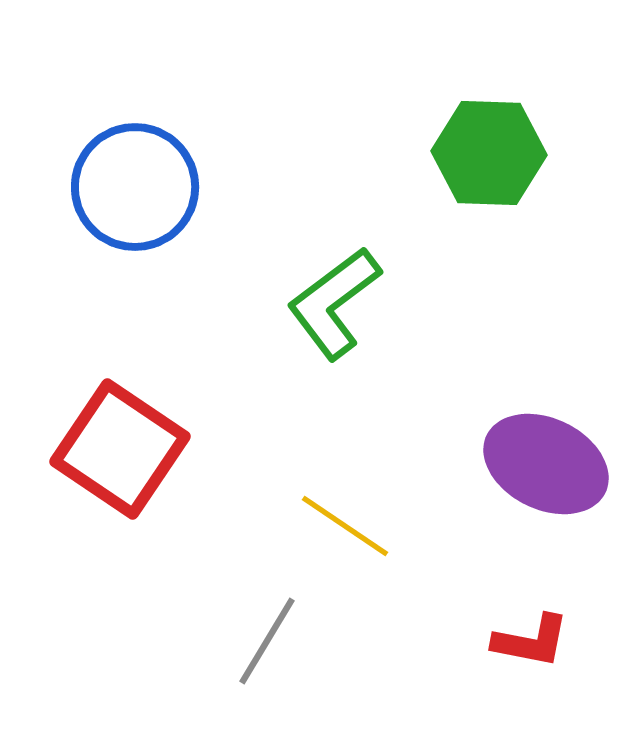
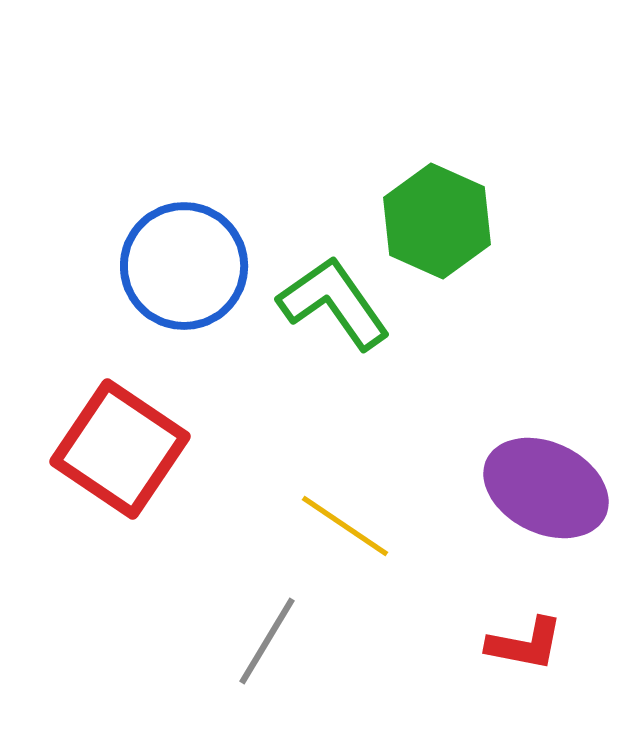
green hexagon: moved 52 px left, 68 px down; rotated 22 degrees clockwise
blue circle: moved 49 px right, 79 px down
green L-shape: rotated 92 degrees clockwise
purple ellipse: moved 24 px down
red L-shape: moved 6 px left, 3 px down
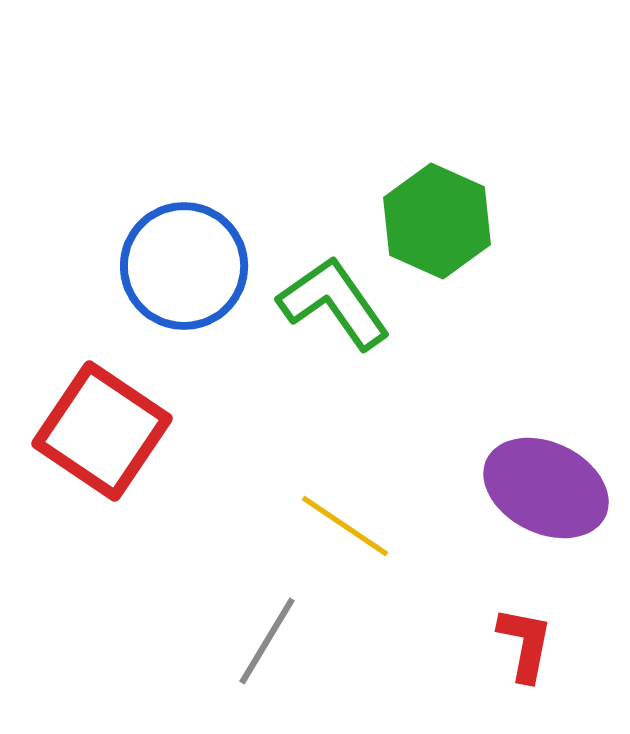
red square: moved 18 px left, 18 px up
red L-shape: rotated 90 degrees counterclockwise
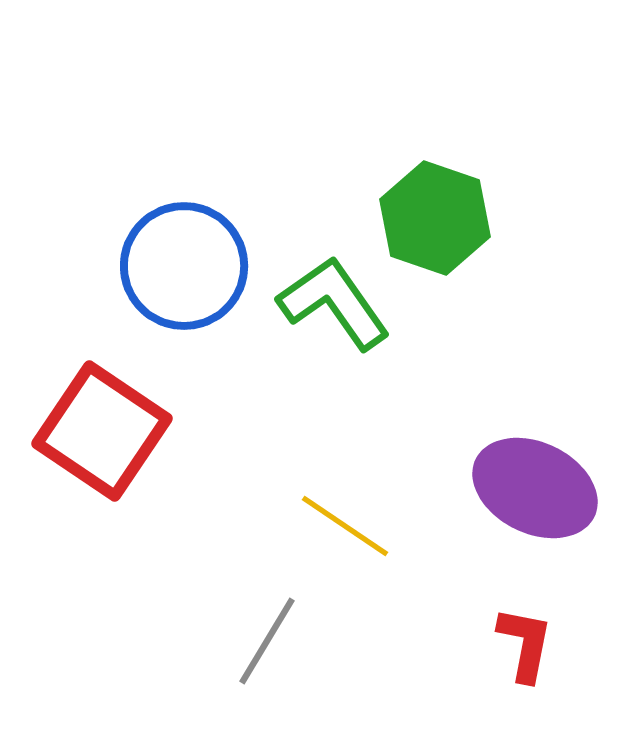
green hexagon: moved 2 px left, 3 px up; rotated 5 degrees counterclockwise
purple ellipse: moved 11 px left
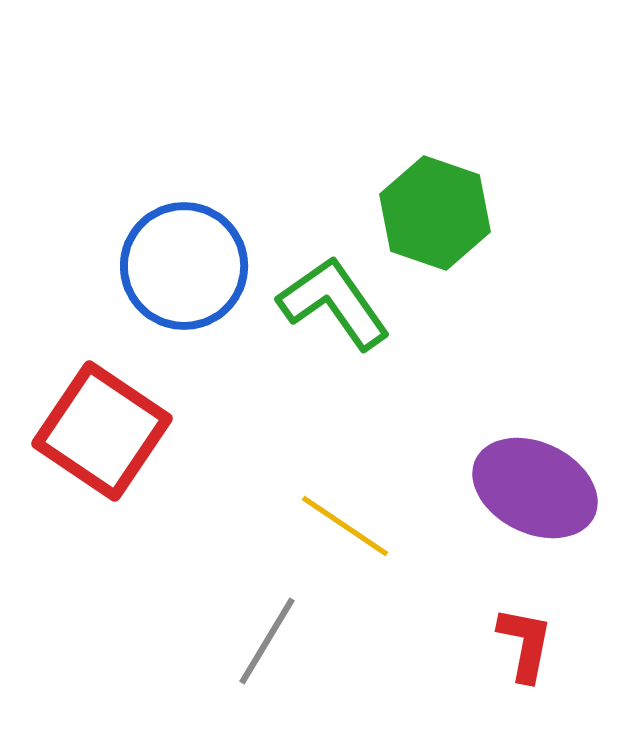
green hexagon: moved 5 px up
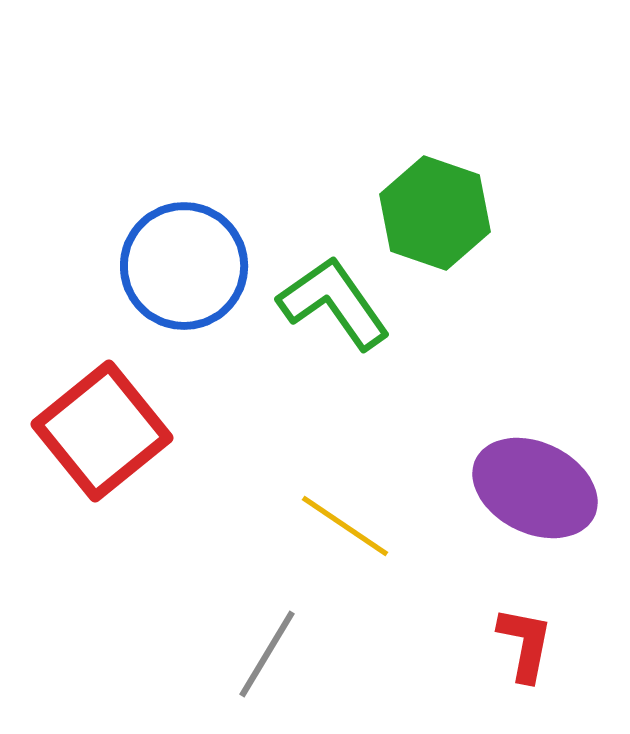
red square: rotated 17 degrees clockwise
gray line: moved 13 px down
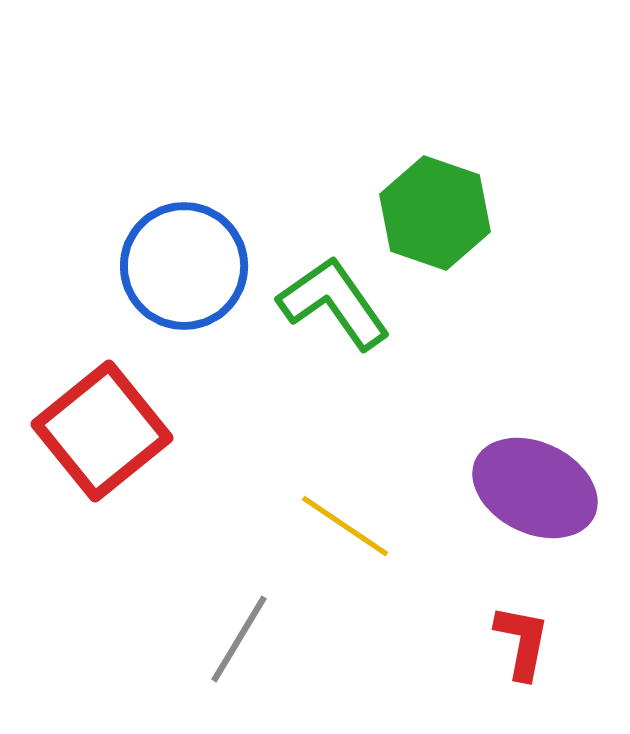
red L-shape: moved 3 px left, 2 px up
gray line: moved 28 px left, 15 px up
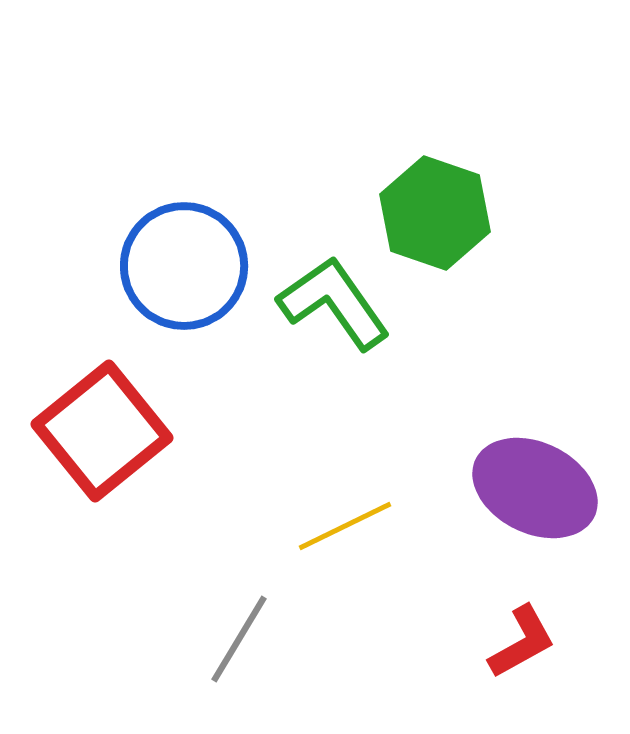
yellow line: rotated 60 degrees counterclockwise
red L-shape: rotated 50 degrees clockwise
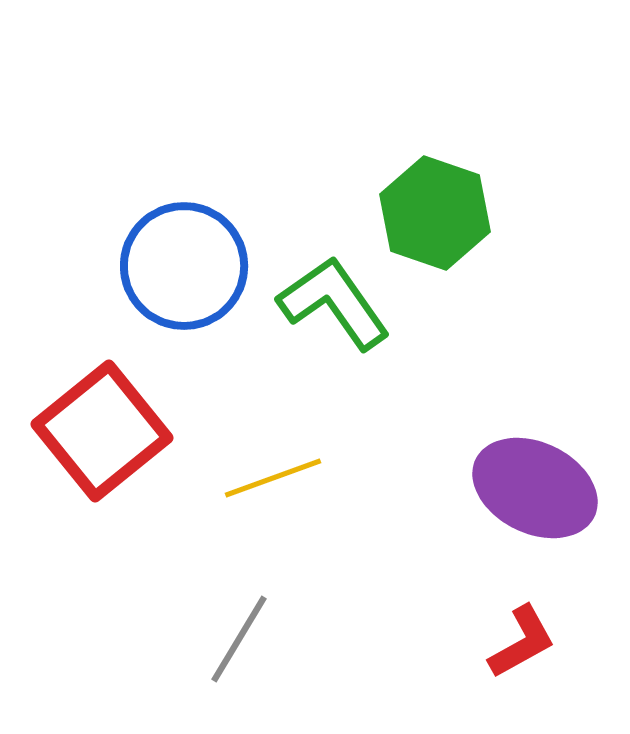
yellow line: moved 72 px left, 48 px up; rotated 6 degrees clockwise
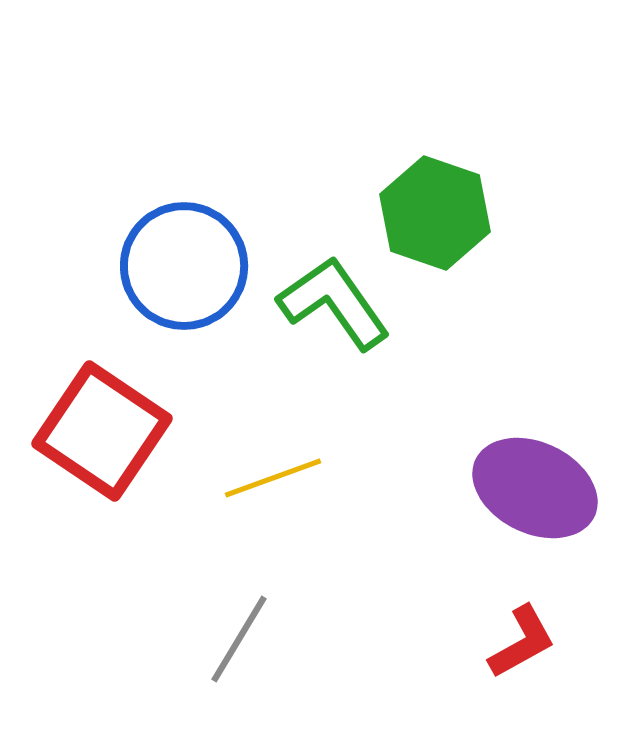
red square: rotated 17 degrees counterclockwise
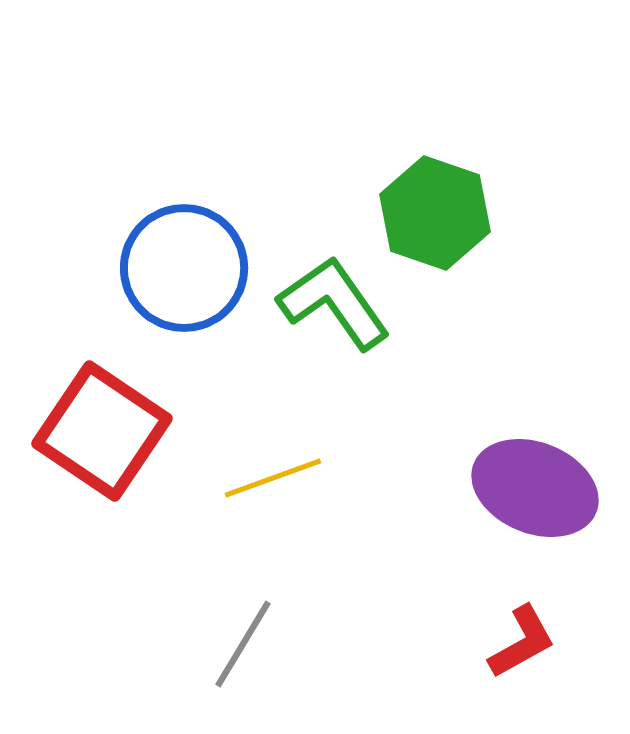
blue circle: moved 2 px down
purple ellipse: rotated 4 degrees counterclockwise
gray line: moved 4 px right, 5 px down
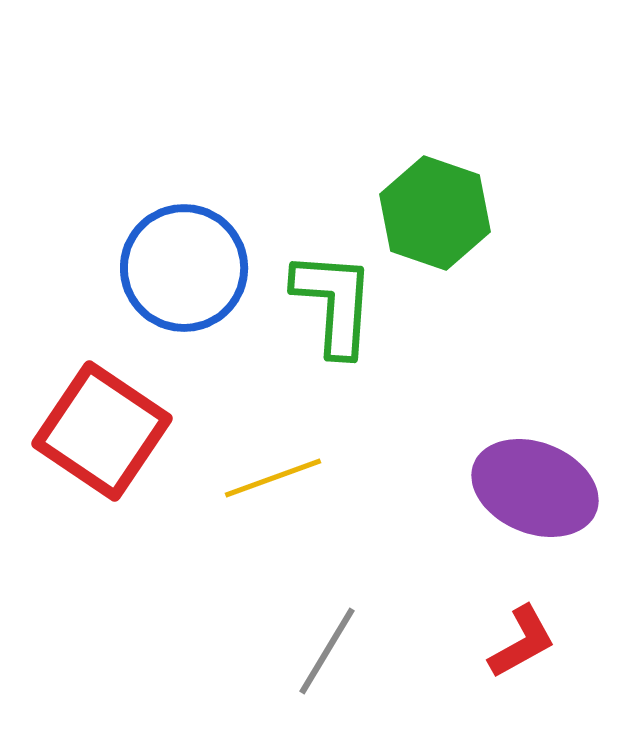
green L-shape: rotated 39 degrees clockwise
gray line: moved 84 px right, 7 px down
